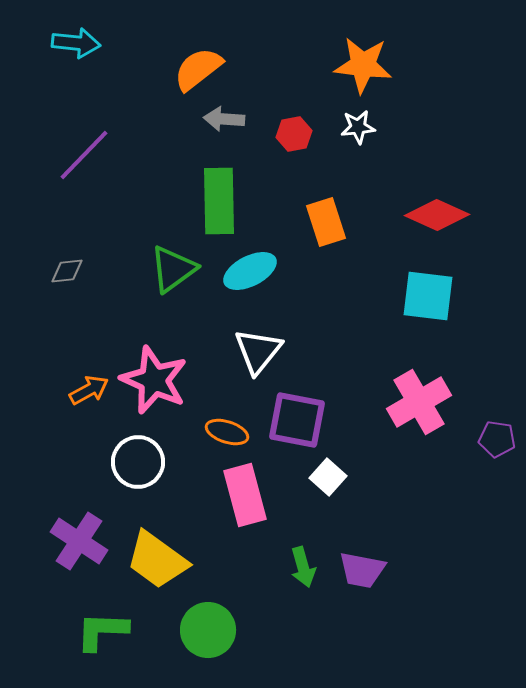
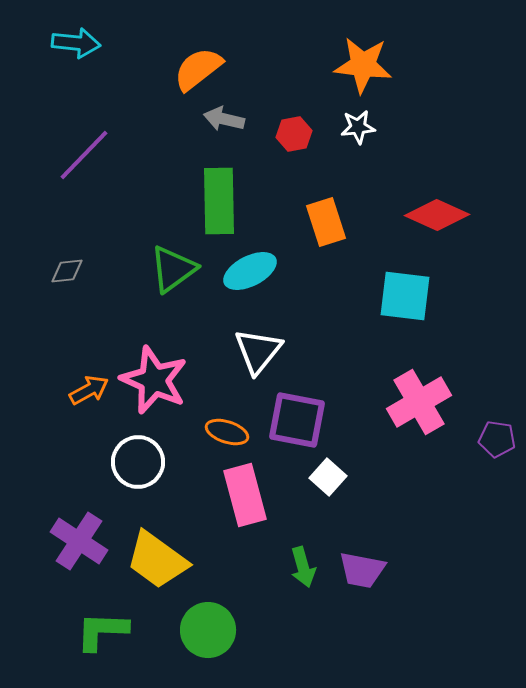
gray arrow: rotated 9 degrees clockwise
cyan square: moved 23 px left
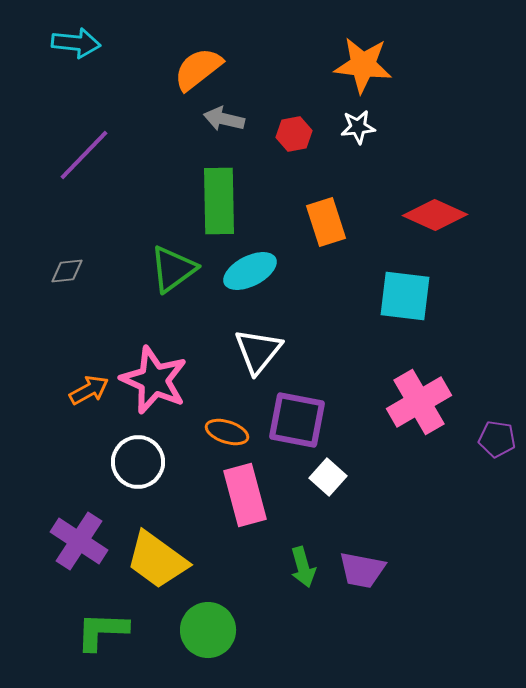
red diamond: moved 2 px left
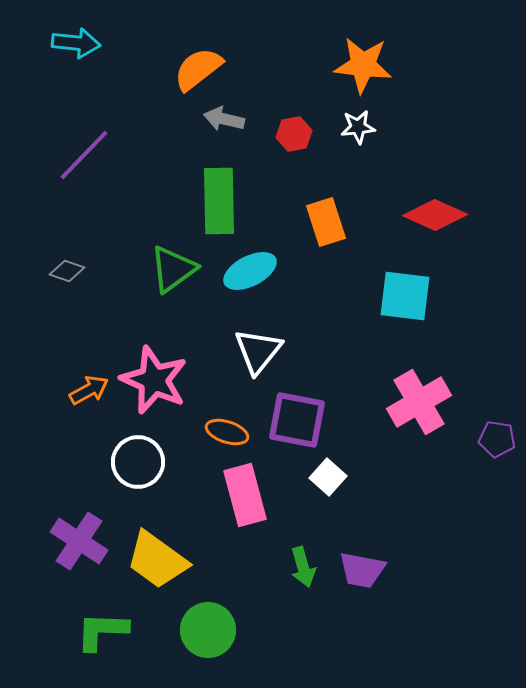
gray diamond: rotated 24 degrees clockwise
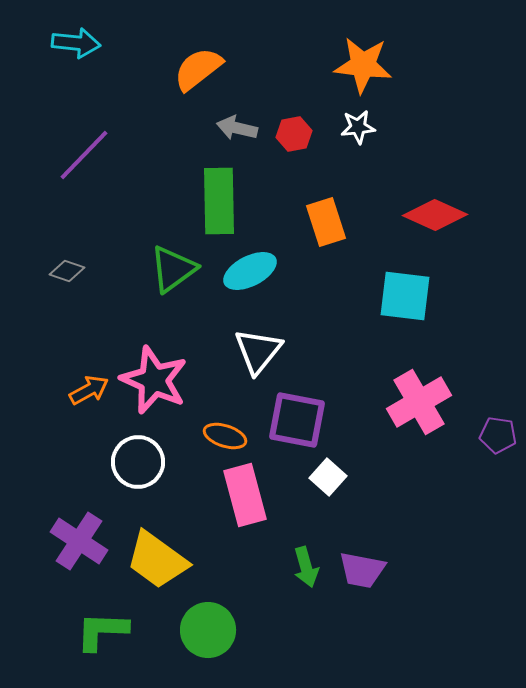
gray arrow: moved 13 px right, 9 px down
orange ellipse: moved 2 px left, 4 px down
purple pentagon: moved 1 px right, 4 px up
green arrow: moved 3 px right
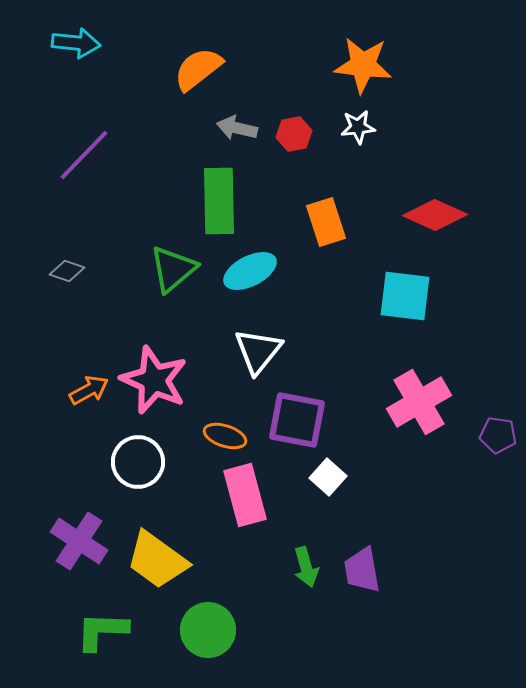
green triangle: rotated 4 degrees counterclockwise
purple trapezoid: rotated 69 degrees clockwise
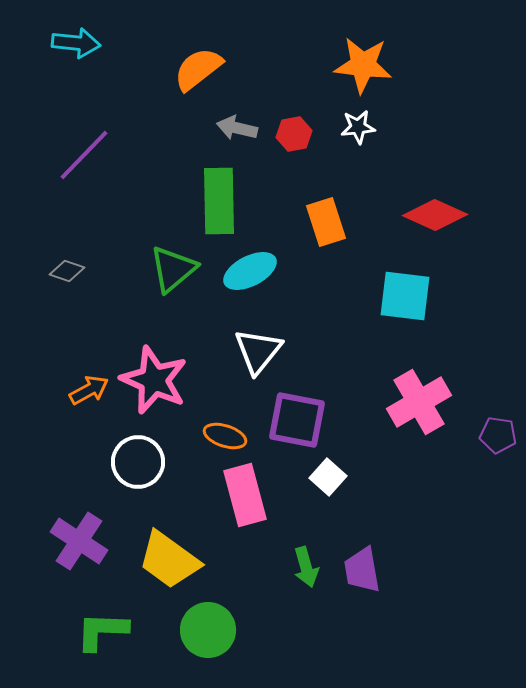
yellow trapezoid: moved 12 px right
